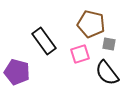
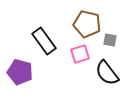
brown pentagon: moved 4 px left
gray square: moved 1 px right, 4 px up
purple pentagon: moved 3 px right
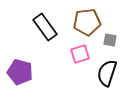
brown pentagon: moved 2 px up; rotated 20 degrees counterclockwise
black rectangle: moved 1 px right, 14 px up
black semicircle: rotated 56 degrees clockwise
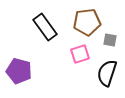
purple pentagon: moved 1 px left, 1 px up
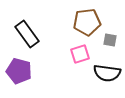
black rectangle: moved 18 px left, 7 px down
black semicircle: rotated 100 degrees counterclockwise
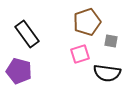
brown pentagon: rotated 12 degrees counterclockwise
gray square: moved 1 px right, 1 px down
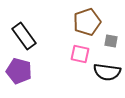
black rectangle: moved 3 px left, 2 px down
pink square: rotated 30 degrees clockwise
black semicircle: moved 1 px up
